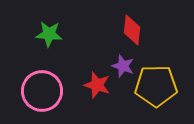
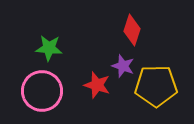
red diamond: rotated 12 degrees clockwise
green star: moved 14 px down
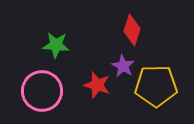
green star: moved 7 px right, 3 px up
purple star: rotated 10 degrees clockwise
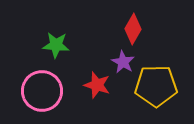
red diamond: moved 1 px right, 1 px up; rotated 12 degrees clockwise
purple star: moved 4 px up
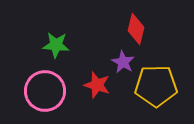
red diamond: moved 3 px right; rotated 16 degrees counterclockwise
pink circle: moved 3 px right
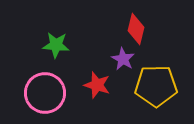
purple star: moved 3 px up
pink circle: moved 2 px down
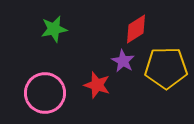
red diamond: rotated 44 degrees clockwise
green star: moved 2 px left, 16 px up; rotated 16 degrees counterclockwise
purple star: moved 2 px down
yellow pentagon: moved 10 px right, 18 px up
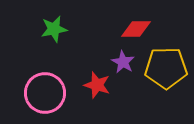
red diamond: rotated 32 degrees clockwise
purple star: moved 1 px down
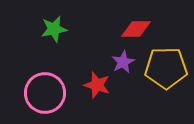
purple star: rotated 15 degrees clockwise
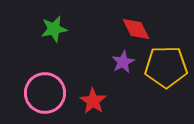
red diamond: rotated 64 degrees clockwise
yellow pentagon: moved 1 px up
red star: moved 4 px left, 16 px down; rotated 16 degrees clockwise
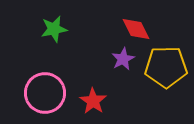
purple star: moved 3 px up
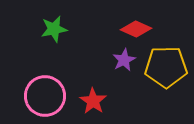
red diamond: rotated 40 degrees counterclockwise
purple star: moved 1 px right, 1 px down
pink circle: moved 3 px down
